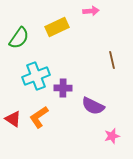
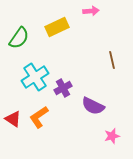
cyan cross: moved 1 px left, 1 px down; rotated 12 degrees counterclockwise
purple cross: rotated 30 degrees counterclockwise
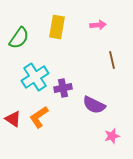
pink arrow: moved 7 px right, 14 px down
yellow rectangle: rotated 55 degrees counterclockwise
purple cross: rotated 18 degrees clockwise
purple semicircle: moved 1 px right, 1 px up
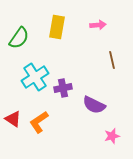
orange L-shape: moved 5 px down
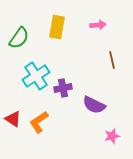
cyan cross: moved 1 px right, 1 px up
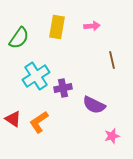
pink arrow: moved 6 px left, 1 px down
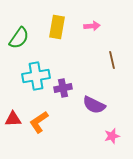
cyan cross: rotated 24 degrees clockwise
red triangle: rotated 36 degrees counterclockwise
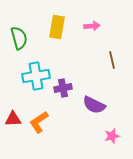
green semicircle: rotated 50 degrees counterclockwise
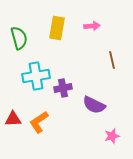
yellow rectangle: moved 1 px down
